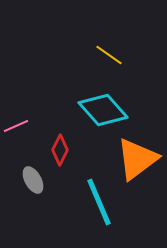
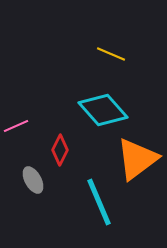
yellow line: moved 2 px right, 1 px up; rotated 12 degrees counterclockwise
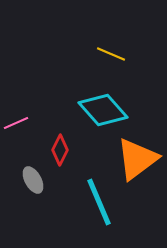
pink line: moved 3 px up
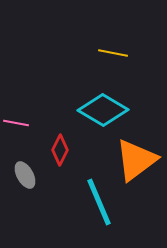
yellow line: moved 2 px right, 1 px up; rotated 12 degrees counterclockwise
cyan diamond: rotated 18 degrees counterclockwise
pink line: rotated 35 degrees clockwise
orange triangle: moved 1 px left, 1 px down
gray ellipse: moved 8 px left, 5 px up
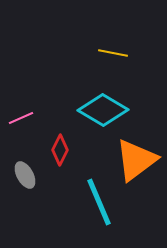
pink line: moved 5 px right, 5 px up; rotated 35 degrees counterclockwise
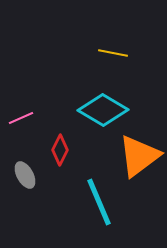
orange triangle: moved 3 px right, 4 px up
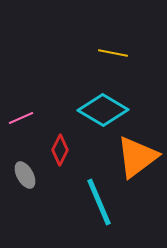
orange triangle: moved 2 px left, 1 px down
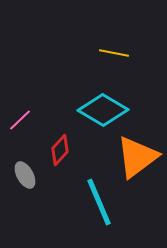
yellow line: moved 1 px right
pink line: moved 1 px left, 2 px down; rotated 20 degrees counterclockwise
red diamond: rotated 16 degrees clockwise
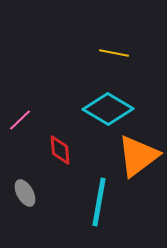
cyan diamond: moved 5 px right, 1 px up
red diamond: rotated 48 degrees counterclockwise
orange triangle: moved 1 px right, 1 px up
gray ellipse: moved 18 px down
cyan line: rotated 33 degrees clockwise
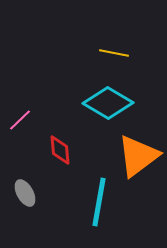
cyan diamond: moved 6 px up
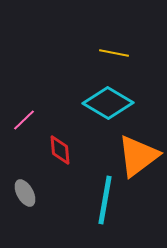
pink line: moved 4 px right
cyan line: moved 6 px right, 2 px up
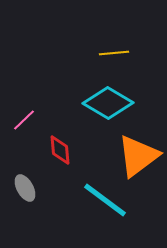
yellow line: rotated 16 degrees counterclockwise
gray ellipse: moved 5 px up
cyan line: rotated 63 degrees counterclockwise
